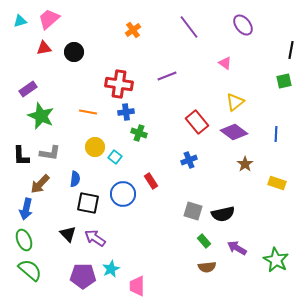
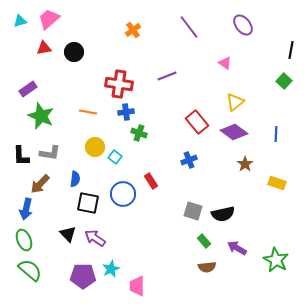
green square at (284, 81): rotated 35 degrees counterclockwise
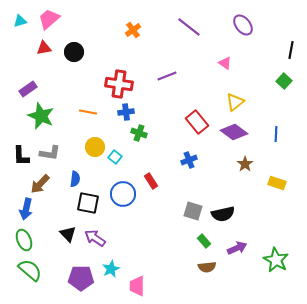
purple line at (189, 27): rotated 15 degrees counterclockwise
purple arrow at (237, 248): rotated 126 degrees clockwise
purple pentagon at (83, 276): moved 2 px left, 2 px down
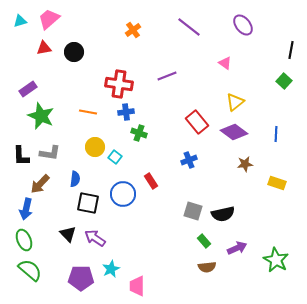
brown star at (245, 164): rotated 28 degrees clockwise
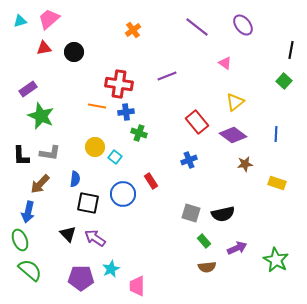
purple line at (189, 27): moved 8 px right
orange line at (88, 112): moved 9 px right, 6 px up
purple diamond at (234, 132): moved 1 px left, 3 px down
blue arrow at (26, 209): moved 2 px right, 3 px down
gray square at (193, 211): moved 2 px left, 2 px down
green ellipse at (24, 240): moved 4 px left
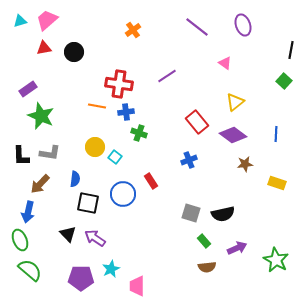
pink trapezoid at (49, 19): moved 2 px left, 1 px down
purple ellipse at (243, 25): rotated 20 degrees clockwise
purple line at (167, 76): rotated 12 degrees counterclockwise
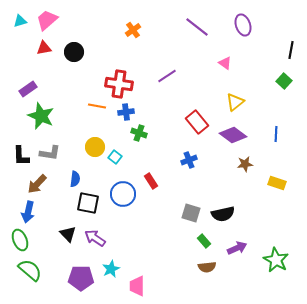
brown arrow at (40, 184): moved 3 px left
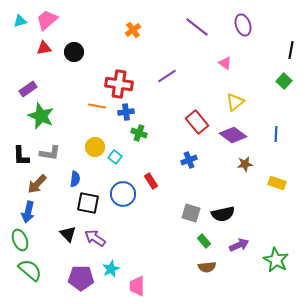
purple arrow at (237, 248): moved 2 px right, 3 px up
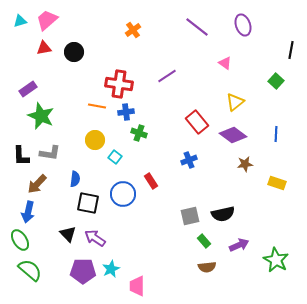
green square at (284, 81): moved 8 px left
yellow circle at (95, 147): moved 7 px up
gray square at (191, 213): moved 1 px left, 3 px down; rotated 30 degrees counterclockwise
green ellipse at (20, 240): rotated 10 degrees counterclockwise
purple pentagon at (81, 278): moved 2 px right, 7 px up
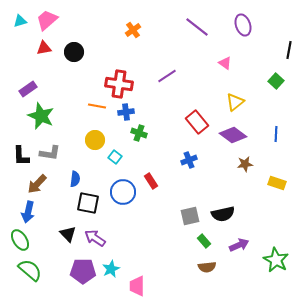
black line at (291, 50): moved 2 px left
blue circle at (123, 194): moved 2 px up
